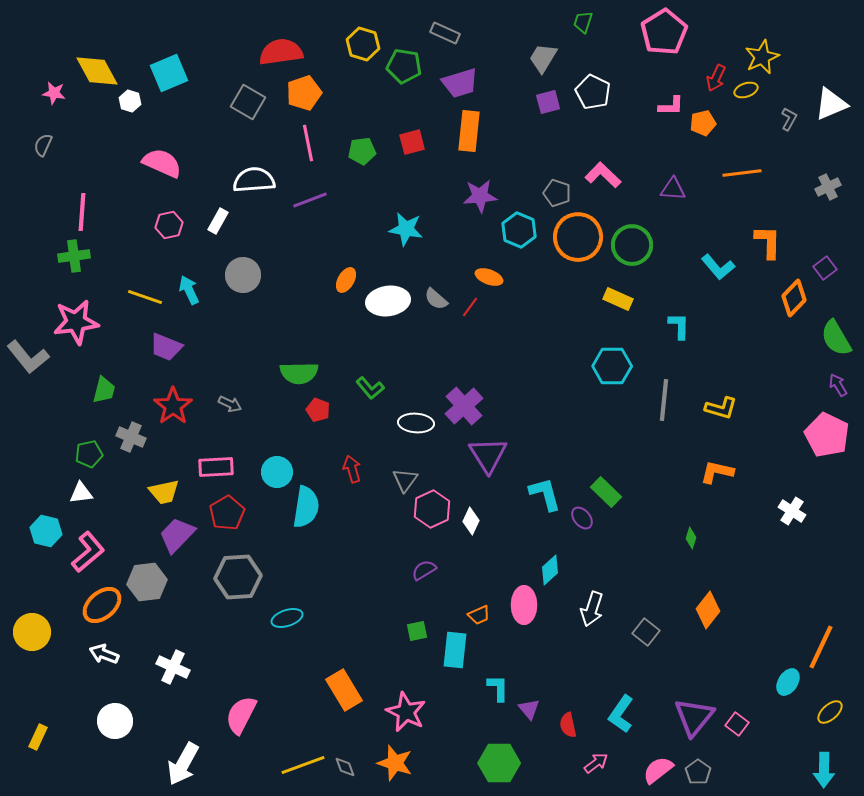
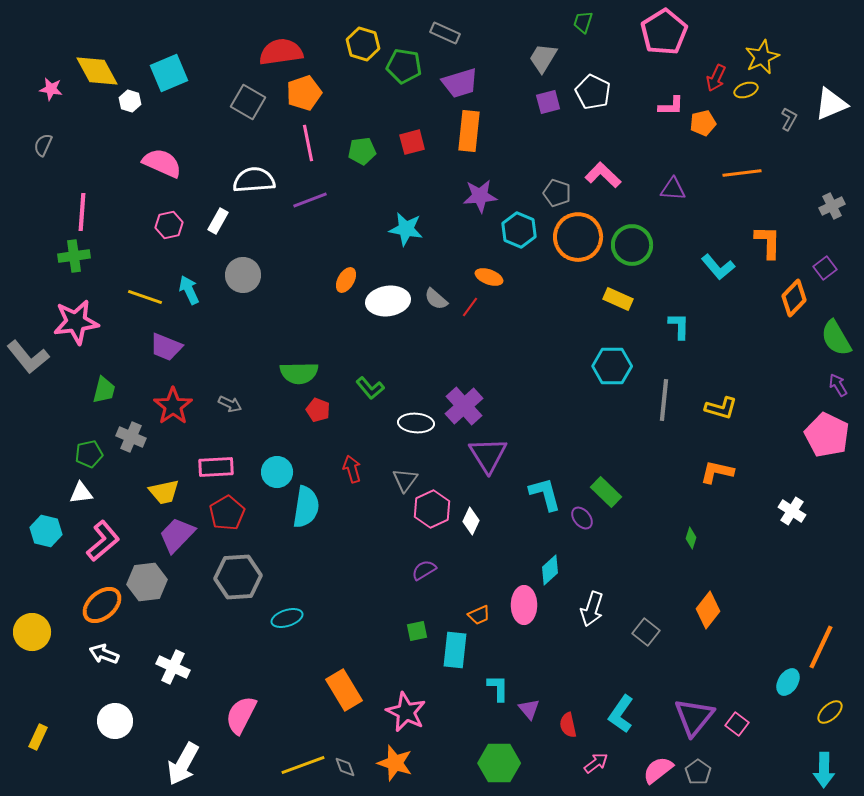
pink star at (54, 93): moved 3 px left, 4 px up
gray cross at (828, 187): moved 4 px right, 19 px down
pink L-shape at (88, 552): moved 15 px right, 11 px up
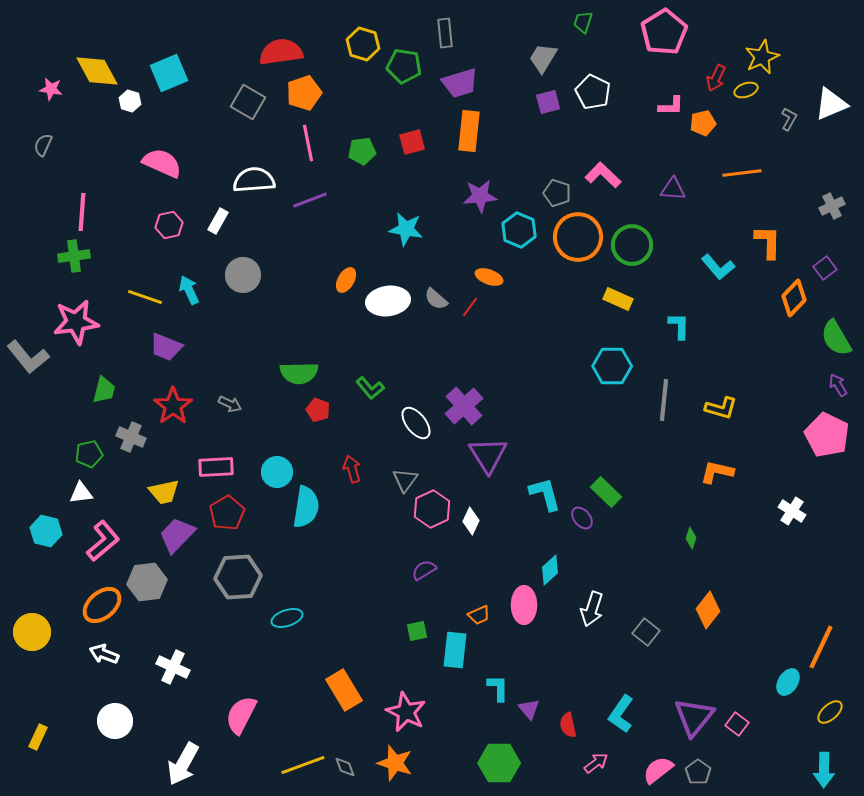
gray rectangle at (445, 33): rotated 60 degrees clockwise
white ellipse at (416, 423): rotated 48 degrees clockwise
